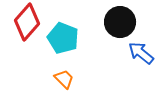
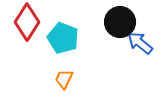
red diamond: rotated 9 degrees counterclockwise
blue arrow: moved 1 px left, 10 px up
orange trapezoid: rotated 110 degrees counterclockwise
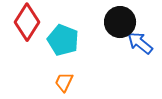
cyan pentagon: moved 2 px down
orange trapezoid: moved 3 px down
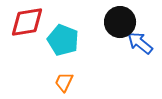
red diamond: rotated 48 degrees clockwise
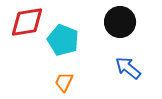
blue arrow: moved 12 px left, 25 px down
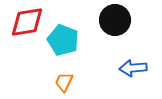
black circle: moved 5 px left, 2 px up
blue arrow: moved 5 px right; rotated 44 degrees counterclockwise
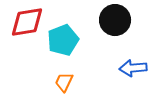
cyan pentagon: rotated 28 degrees clockwise
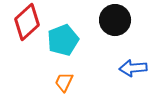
red diamond: rotated 33 degrees counterclockwise
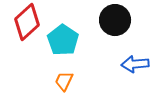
cyan pentagon: rotated 16 degrees counterclockwise
blue arrow: moved 2 px right, 4 px up
orange trapezoid: moved 1 px up
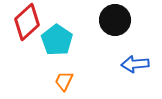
cyan pentagon: moved 6 px left
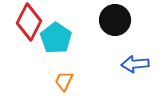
red diamond: moved 2 px right; rotated 21 degrees counterclockwise
cyan pentagon: moved 1 px left, 2 px up
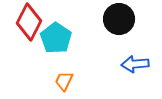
black circle: moved 4 px right, 1 px up
